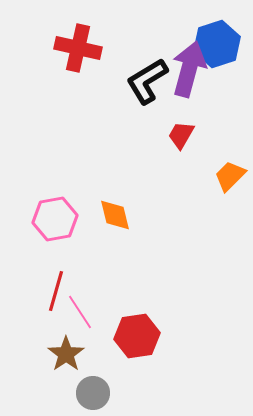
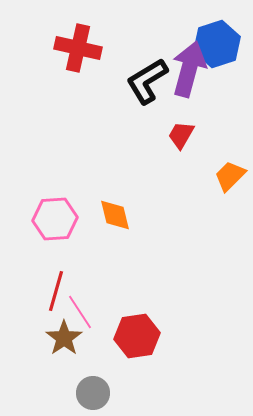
pink hexagon: rotated 6 degrees clockwise
brown star: moved 2 px left, 16 px up
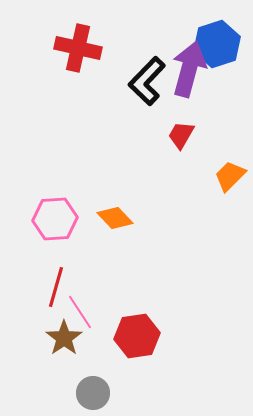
black L-shape: rotated 15 degrees counterclockwise
orange diamond: moved 3 px down; rotated 30 degrees counterclockwise
red line: moved 4 px up
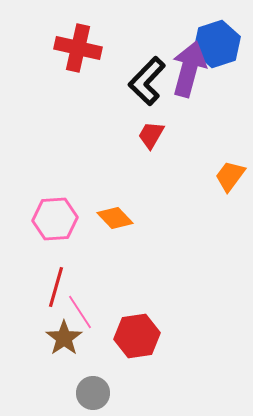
red trapezoid: moved 30 px left
orange trapezoid: rotated 8 degrees counterclockwise
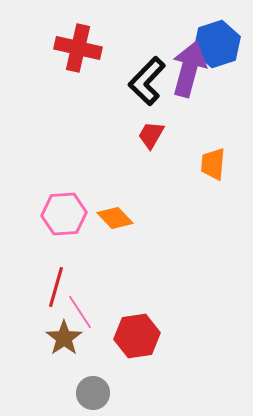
orange trapezoid: moved 17 px left, 12 px up; rotated 32 degrees counterclockwise
pink hexagon: moved 9 px right, 5 px up
